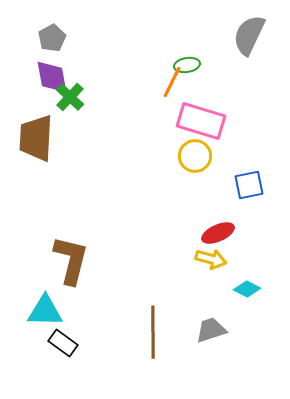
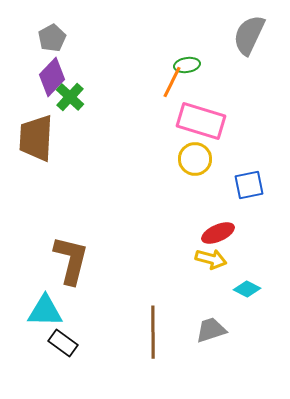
purple diamond: rotated 54 degrees clockwise
yellow circle: moved 3 px down
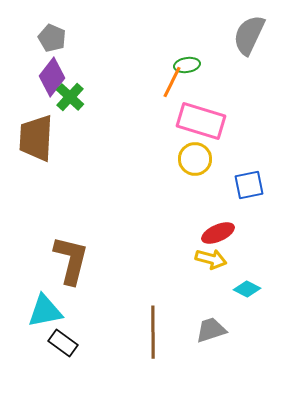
gray pentagon: rotated 20 degrees counterclockwise
purple diamond: rotated 6 degrees counterclockwise
cyan triangle: rotated 12 degrees counterclockwise
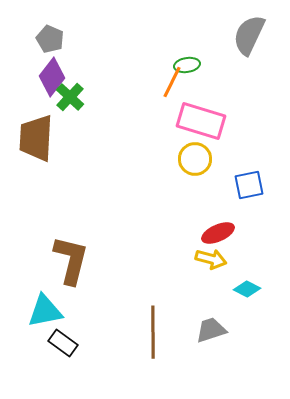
gray pentagon: moved 2 px left, 1 px down
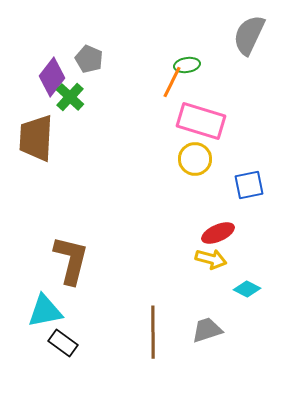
gray pentagon: moved 39 px right, 20 px down
gray trapezoid: moved 4 px left
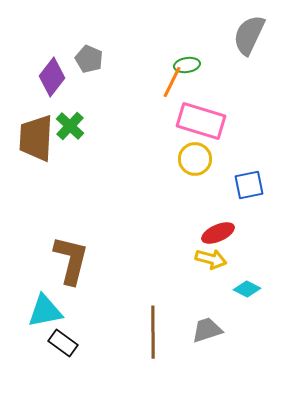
green cross: moved 29 px down
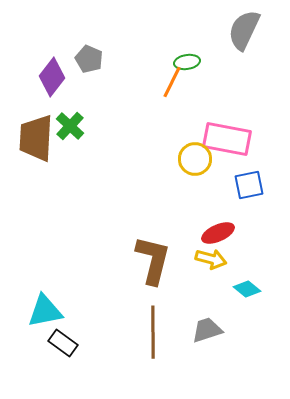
gray semicircle: moved 5 px left, 5 px up
green ellipse: moved 3 px up
pink rectangle: moved 26 px right, 18 px down; rotated 6 degrees counterclockwise
brown L-shape: moved 82 px right
cyan diamond: rotated 12 degrees clockwise
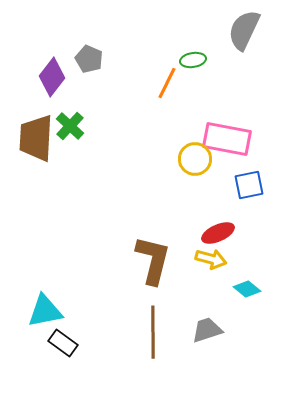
green ellipse: moved 6 px right, 2 px up
orange line: moved 5 px left, 1 px down
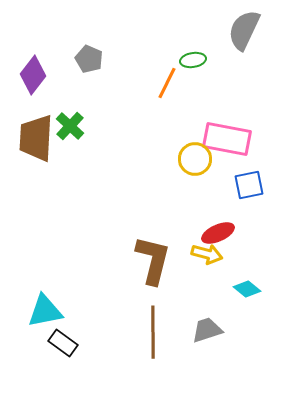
purple diamond: moved 19 px left, 2 px up
yellow arrow: moved 4 px left, 5 px up
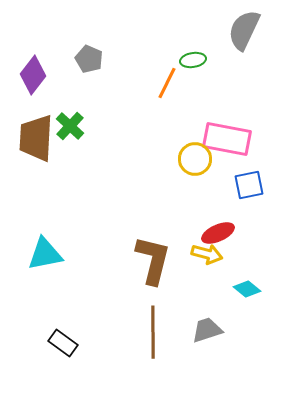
cyan triangle: moved 57 px up
